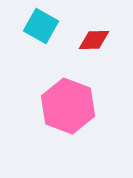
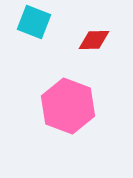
cyan square: moved 7 px left, 4 px up; rotated 8 degrees counterclockwise
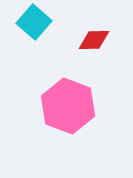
cyan square: rotated 20 degrees clockwise
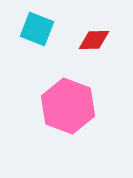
cyan square: moved 3 px right, 7 px down; rotated 20 degrees counterclockwise
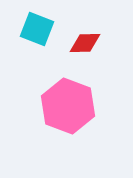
red diamond: moved 9 px left, 3 px down
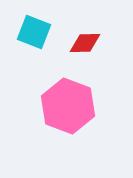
cyan square: moved 3 px left, 3 px down
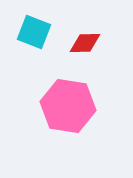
pink hexagon: rotated 12 degrees counterclockwise
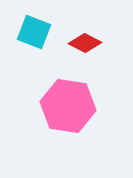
red diamond: rotated 28 degrees clockwise
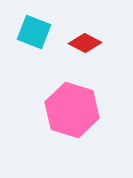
pink hexagon: moved 4 px right, 4 px down; rotated 8 degrees clockwise
